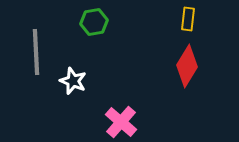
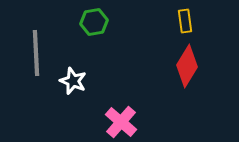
yellow rectangle: moved 3 px left, 2 px down; rotated 15 degrees counterclockwise
gray line: moved 1 px down
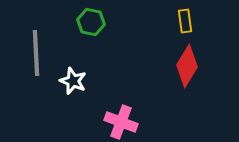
green hexagon: moved 3 px left; rotated 20 degrees clockwise
pink cross: rotated 20 degrees counterclockwise
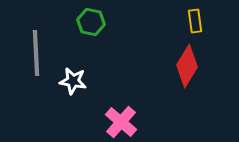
yellow rectangle: moved 10 px right
white star: rotated 12 degrees counterclockwise
pink cross: rotated 20 degrees clockwise
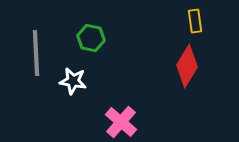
green hexagon: moved 16 px down
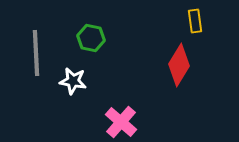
red diamond: moved 8 px left, 1 px up
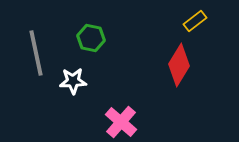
yellow rectangle: rotated 60 degrees clockwise
gray line: rotated 9 degrees counterclockwise
white star: rotated 12 degrees counterclockwise
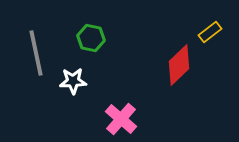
yellow rectangle: moved 15 px right, 11 px down
red diamond: rotated 15 degrees clockwise
pink cross: moved 3 px up
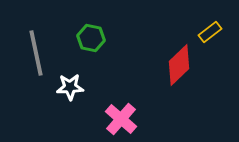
white star: moved 3 px left, 6 px down
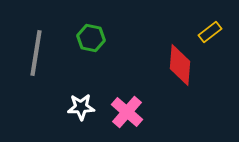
gray line: rotated 21 degrees clockwise
red diamond: moved 1 px right; rotated 42 degrees counterclockwise
white star: moved 11 px right, 20 px down
pink cross: moved 6 px right, 7 px up
